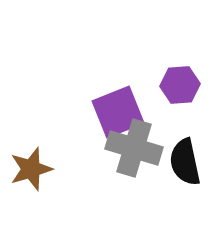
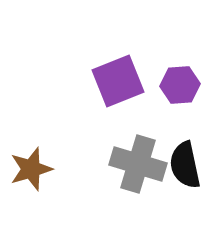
purple square: moved 31 px up
gray cross: moved 4 px right, 16 px down
black semicircle: moved 3 px down
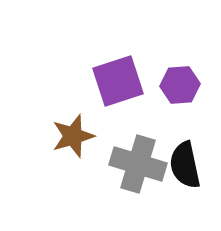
purple square: rotated 4 degrees clockwise
brown star: moved 42 px right, 33 px up
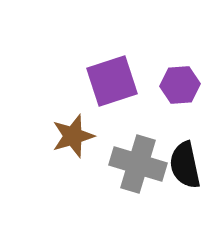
purple square: moved 6 px left
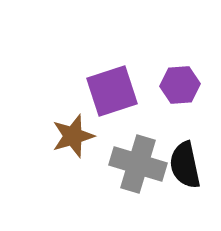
purple square: moved 10 px down
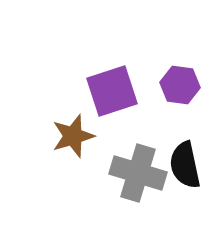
purple hexagon: rotated 12 degrees clockwise
gray cross: moved 9 px down
